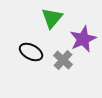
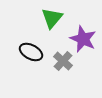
purple star: rotated 24 degrees counterclockwise
gray cross: moved 1 px down
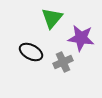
purple star: moved 2 px left, 1 px up; rotated 16 degrees counterclockwise
gray cross: moved 1 px down; rotated 24 degrees clockwise
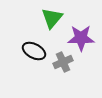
purple star: rotated 8 degrees counterclockwise
black ellipse: moved 3 px right, 1 px up
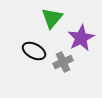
purple star: rotated 28 degrees counterclockwise
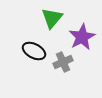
purple star: moved 1 px right, 1 px up
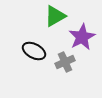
green triangle: moved 3 px right, 2 px up; rotated 20 degrees clockwise
gray cross: moved 2 px right
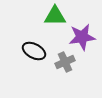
green triangle: rotated 30 degrees clockwise
purple star: rotated 20 degrees clockwise
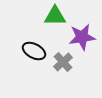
gray cross: moved 2 px left; rotated 18 degrees counterclockwise
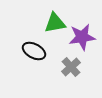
green triangle: moved 7 px down; rotated 10 degrees counterclockwise
gray cross: moved 8 px right, 5 px down
